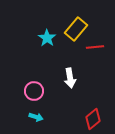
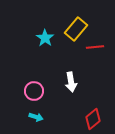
cyan star: moved 2 px left
white arrow: moved 1 px right, 4 px down
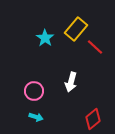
red line: rotated 48 degrees clockwise
white arrow: rotated 24 degrees clockwise
